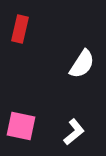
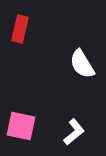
white semicircle: rotated 116 degrees clockwise
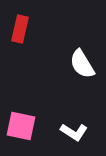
white L-shape: rotated 72 degrees clockwise
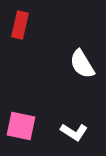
red rectangle: moved 4 px up
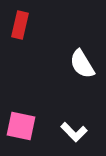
white L-shape: rotated 12 degrees clockwise
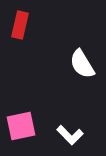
pink square: rotated 24 degrees counterclockwise
white L-shape: moved 4 px left, 3 px down
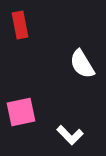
red rectangle: rotated 24 degrees counterclockwise
pink square: moved 14 px up
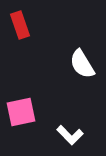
red rectangle: rotated 8 degrees counterclockwise
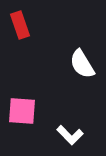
pink square: moved 1 px right, 1 px up; rotated 16 degrees clockwise
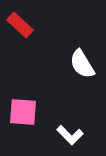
red rectangle: rotated 28 degrees counterclockwise
pink square: moved 1 px right, 1 px down
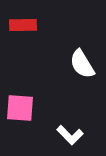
red rectangle: moved 3 px right; rotated 44 degrees counterclockwise
pink square: moved 3 px left, 4 px up
